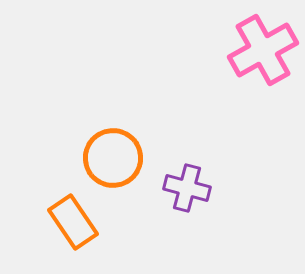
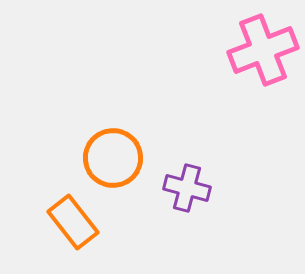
pink cross: rotated 8 degrees clockwise
orange rectangle: rotated 4 degrees counterclockwise
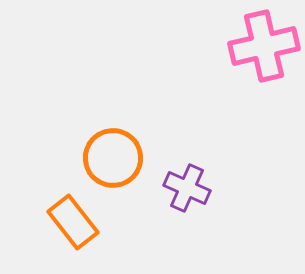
pink cross: moved 1 px right, 4 px up; rotated 8 degrees clockwise
purple cross: rotated 9 degrees clockwise
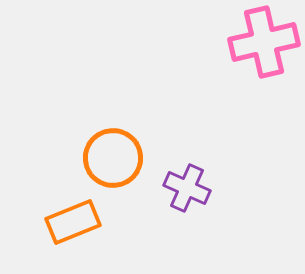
pink cross: moved 4 px up
orange rectangle: rotated 74 degrees counterclockwise
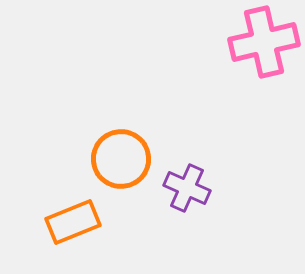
orange circle: moved 8 px right, 1 px down
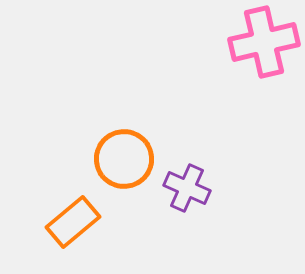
orange circle: moved 3 px right
orange rectangle: rotated 18 degrees counterclockwise
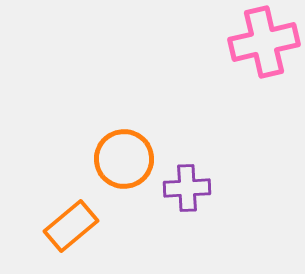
purple cross: rotated 27 degrees counterclockwise
orange rectangle: moved 2 px left, 4 px down
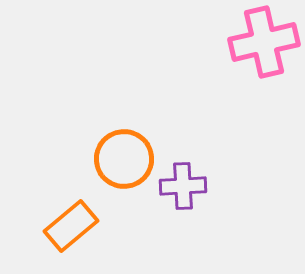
purple cross: moved 4 px left, 2 px up
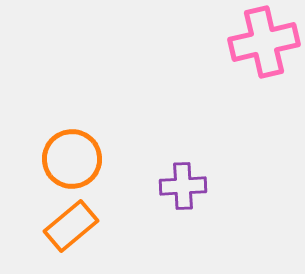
orange circle: moved 52 px left
